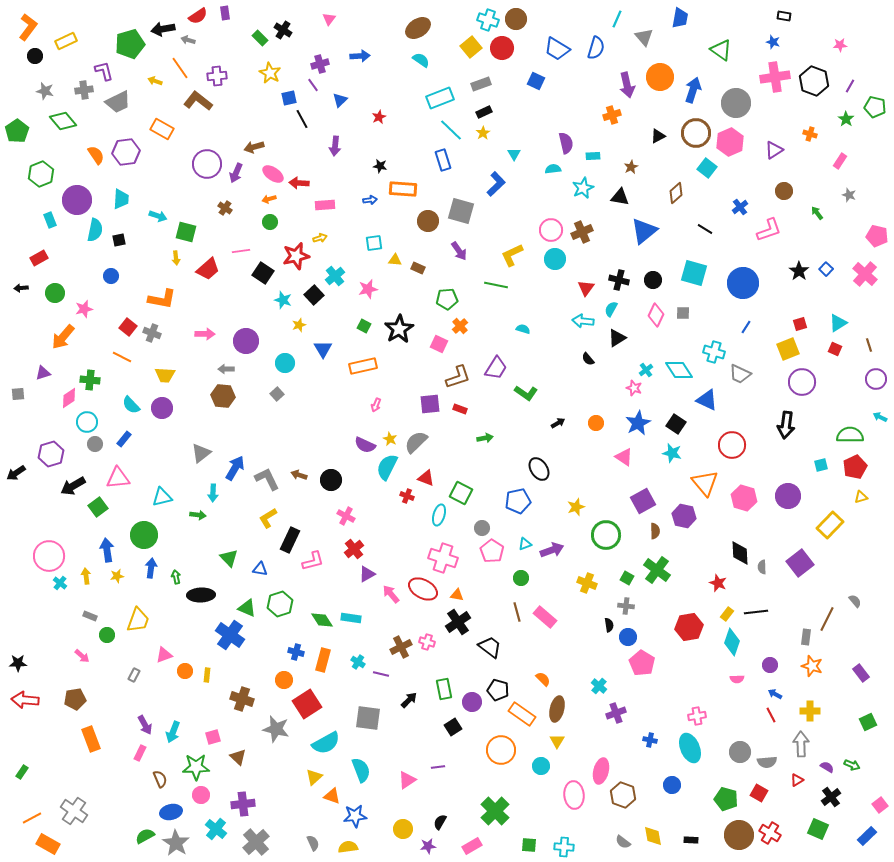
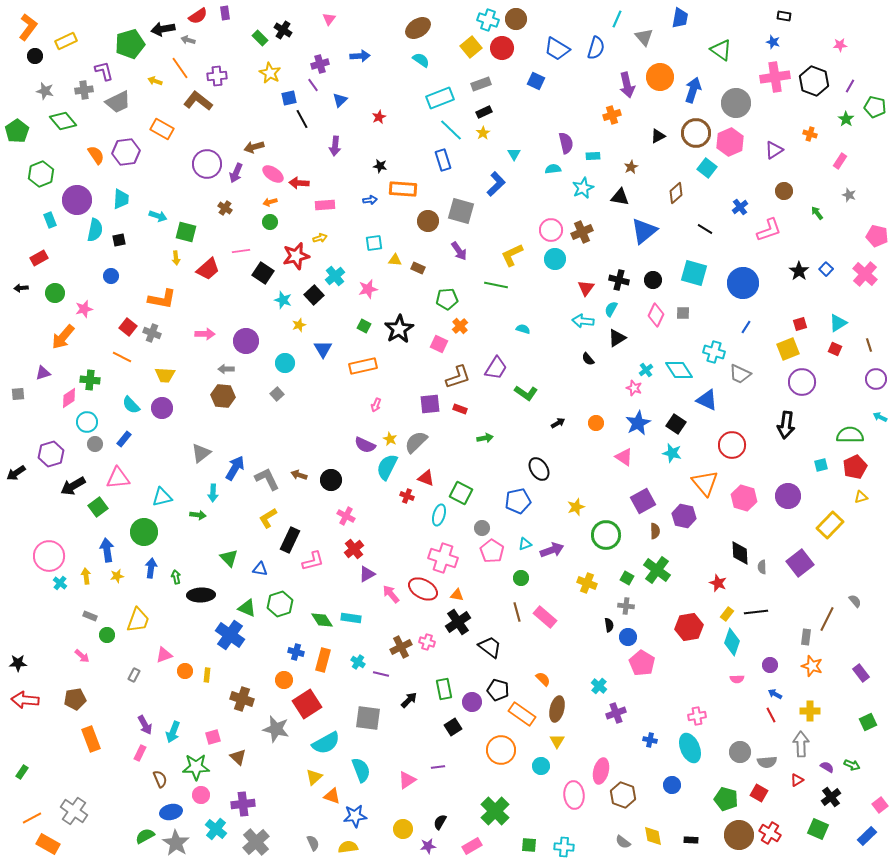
orange arrow at (269, 199): moved 1 px right, 3 px down
green circle at (144, 535): moved 3 px up
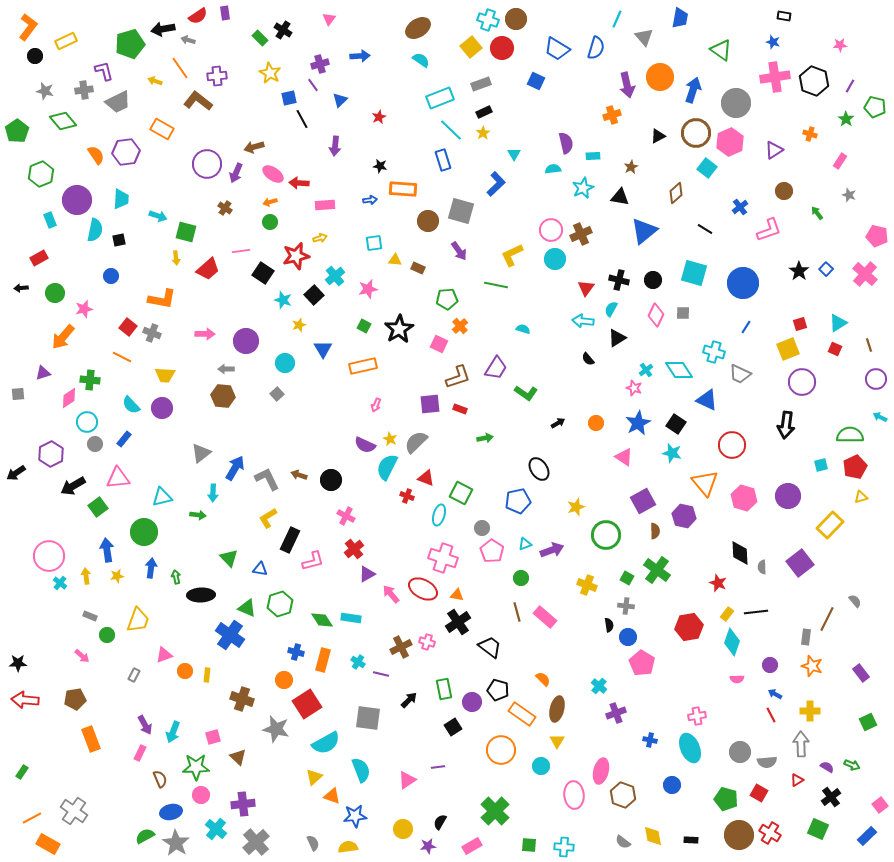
brown cross at (582, 232): moved 1 px left, 2 px down
purple hexagon at (51, 454): rotated 10 degrees counterclockwise
yellow cross at (587, 583): moved 2 px down
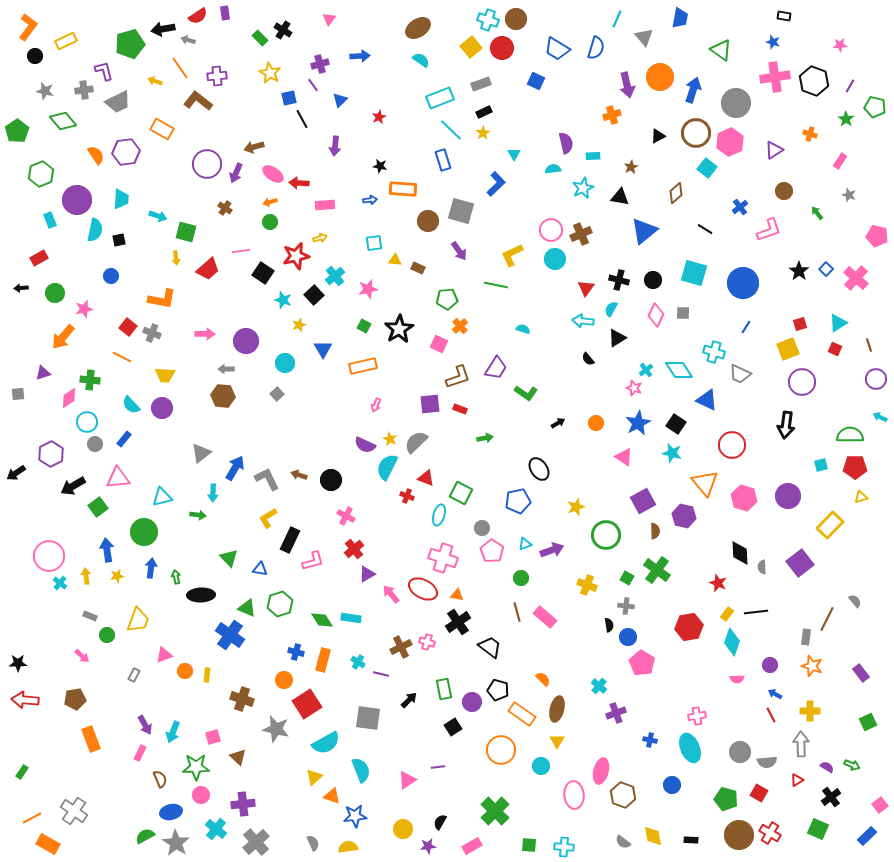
pink cross at (865, 274): moved 9 px left, 4 px down
red pentagon at (855, 467): rotated 25 degrees clockwise
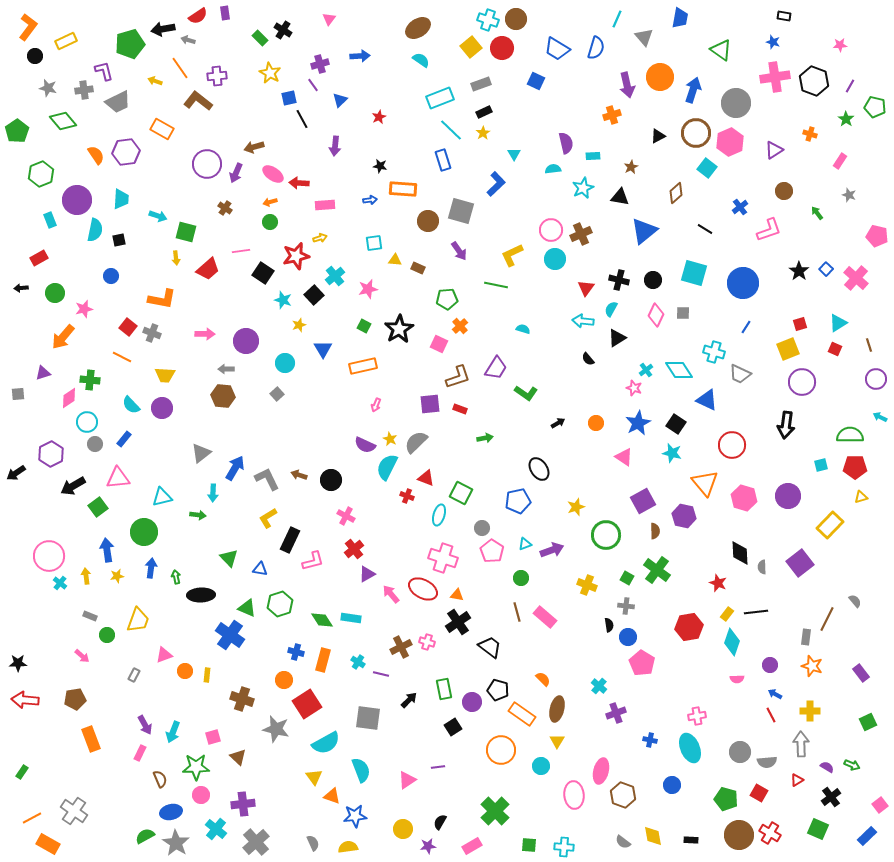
gray star at (45, 91): moved 3 px right, 3 px up
yellow triangle at (314, 777): rotated 24 degrees counterclockwise
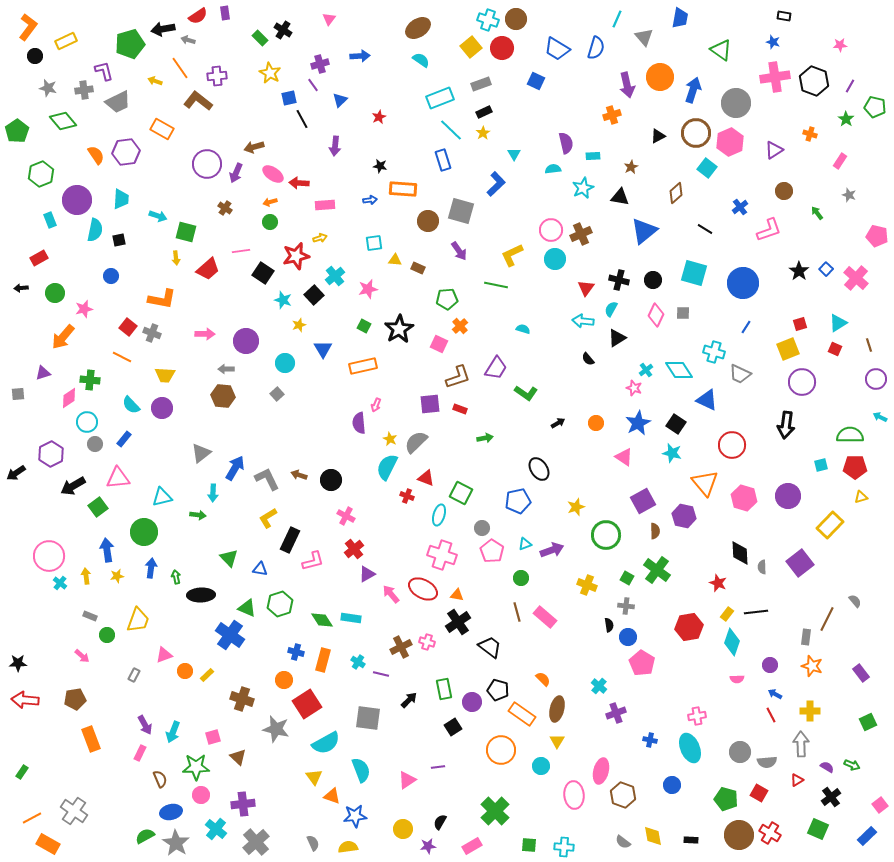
purple semicircle at (365, 445): moved 6 px left, 22 px up; rotated 60 degrees clockwise
pink cross at (443, 558): moved 1 px left, 3 px up
yellow rectangle at (207, 675): rotated 40 degrees clockwise
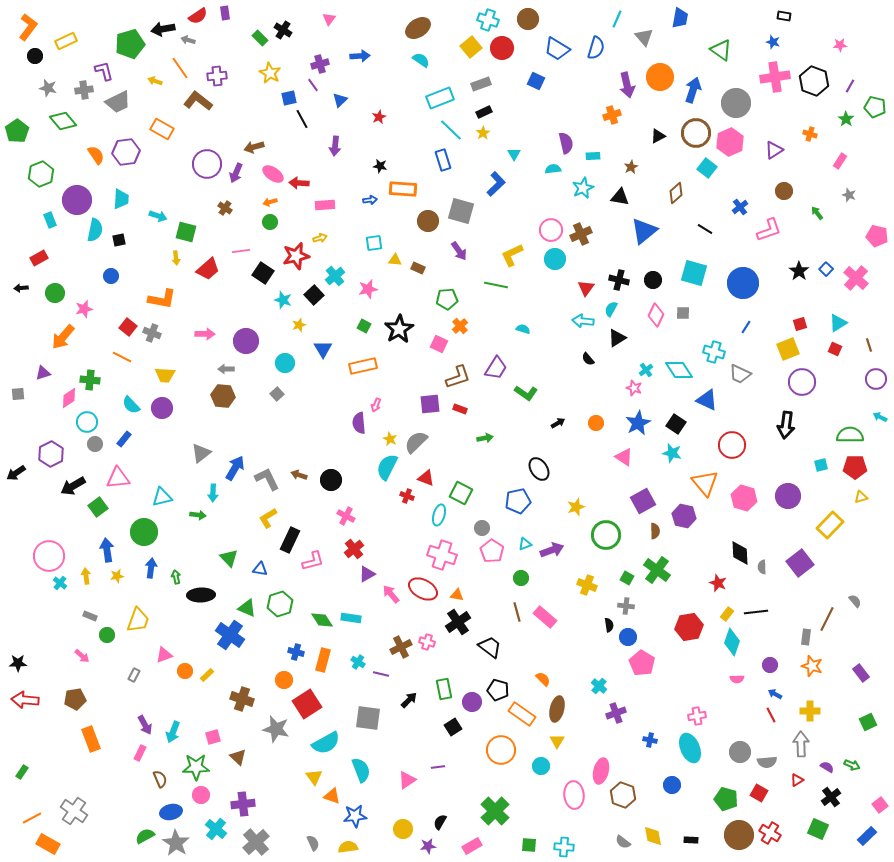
brown circle at (516, 19): moved 12 px right
